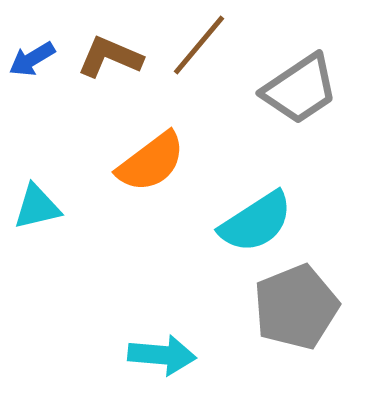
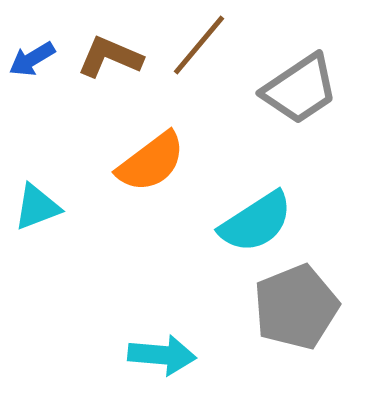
cyan triangle: rotated 8 degrees counterclockwise
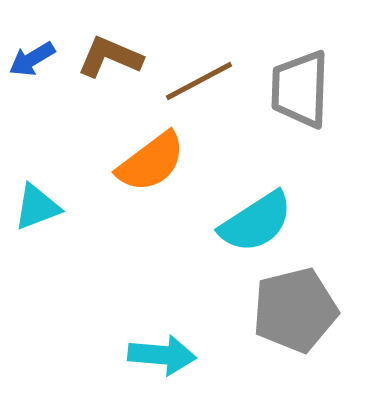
brown line: moved 36 px down; rotated 22 degrees clockwise
gray trapezoid: rotated 126 degrees clockwise
gray pentagon: moved 1 px left, 3 px down; rotated 8 degrees clockwise
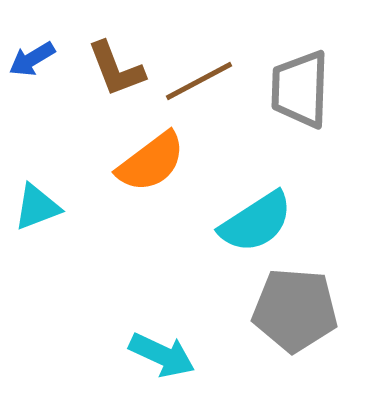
brown L-shape: moved 6 px right, 12 px down; rotated 134 degrees counterclockwise
gray pentagon: rotated 18 degrees clockwise
cyan arrow: rotated 20 degrees clockwise
